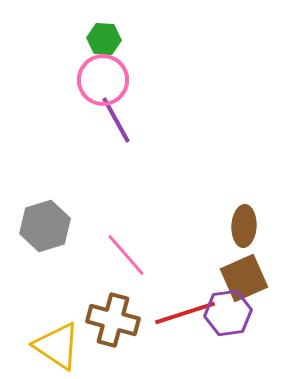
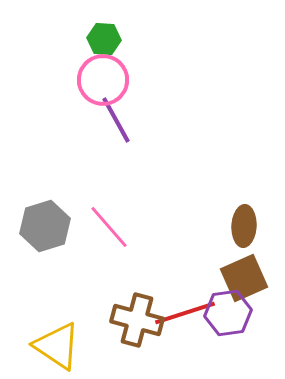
pink line: moved 17 px left, 28 px up
brown cross: moved 24 px right
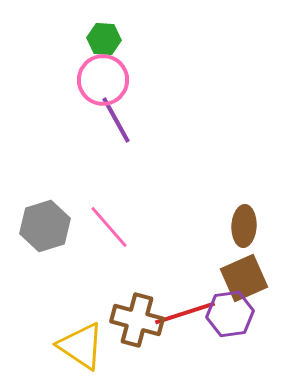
purple hexagon: moved 2 px right, 1 px down
yellow triangle: moved 24 px right
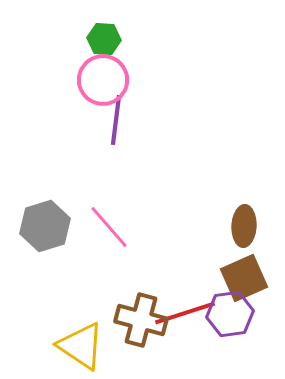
purple line: rotated 36 degrees clockwise
brown cross: moved 4 px right
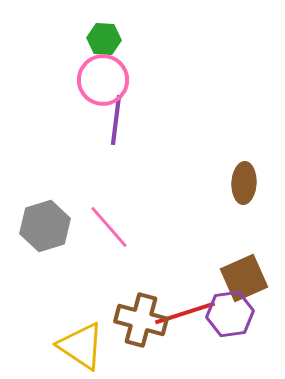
brown ellipse: moved 43 px up
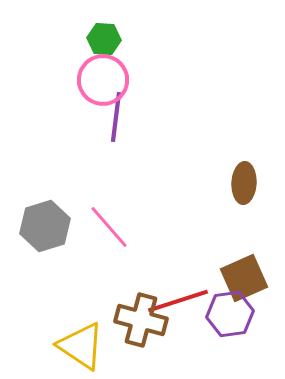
purple line: moved 3 px up
red line: moved 7 px left, 12 px up
